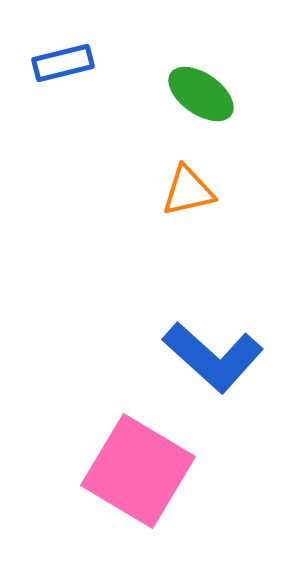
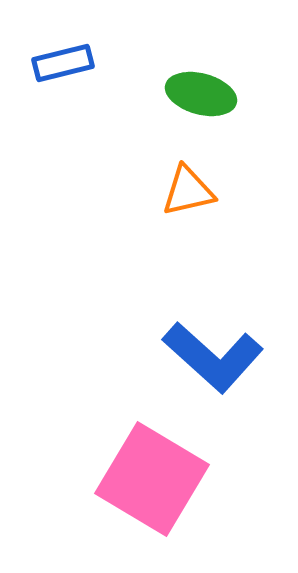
green ellipse: rotated 20 degrees counterclockwise
pink square: moved 14 px right, 8 px down
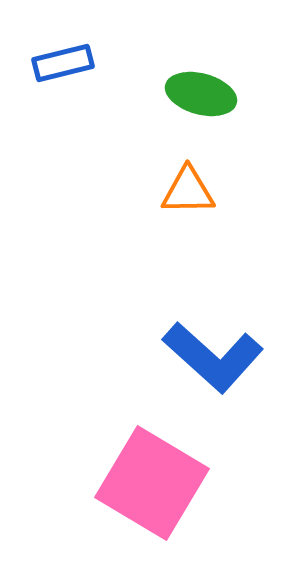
orange triangle: rotated 12 degrees clockwise
pink square: moved 4 px down
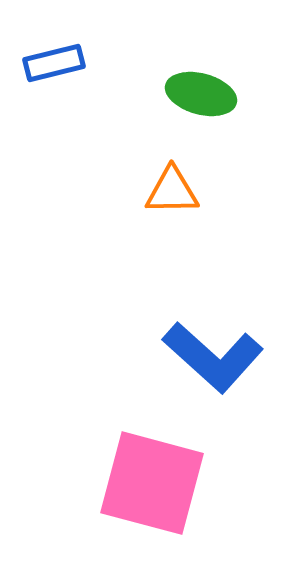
blue rectangle: moved 9 px left
orange triangle: moved 16 px left
pink square: rotated 16 degrees counterclockwise
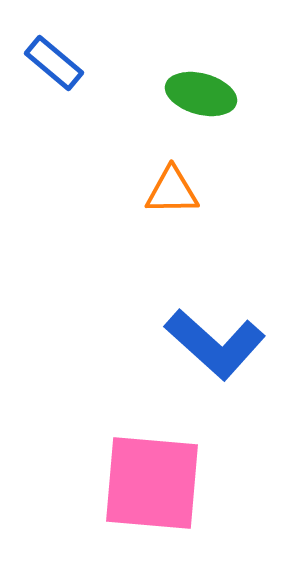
blue rectangle: rotated 54 degrees clockwise
blue L-shape: moved 2 px right, 13 px up
pink square: rotated 10 degrees counterclockwise
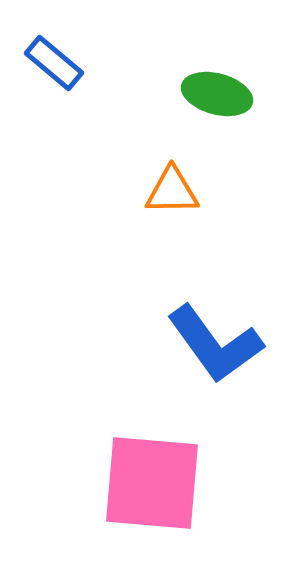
green ellipse: moved 16 px right
blue L-shape: rotated 12 degrees clockwise
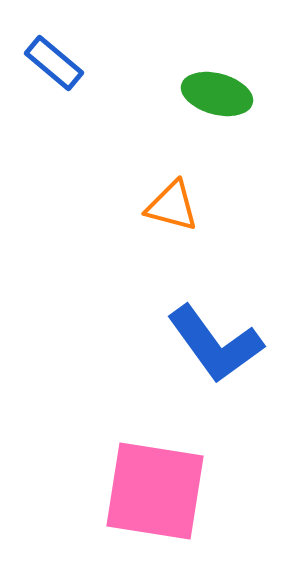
orange triangle: moved 15 px down; rotated 16 degrees clockwise
pink square: moved 3 px right, 8 px down; rotated 4 degrees clockwise
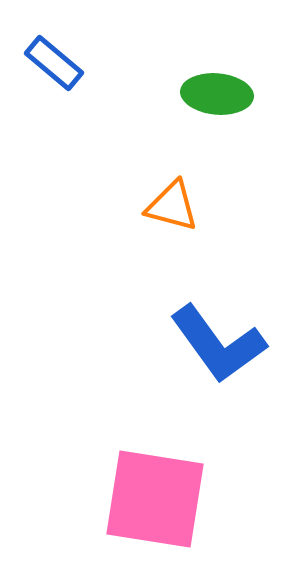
green ellipse: rotated 10 degrees counterclockwise
blue L-shape: moved 3 px right
pink square: moved 8 px down
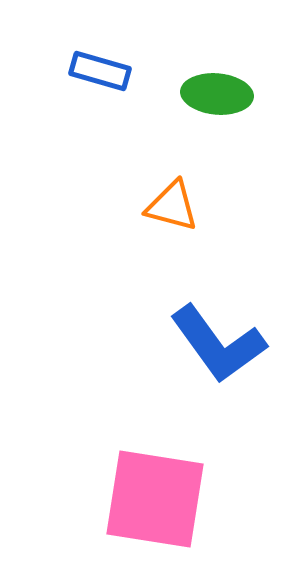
blue rectangle: moved 46 px right, 8 px down; rotated 24 degrees counterclockwise
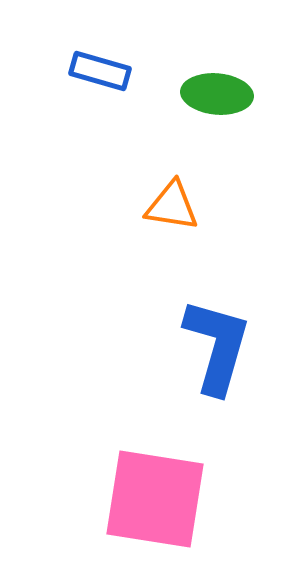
orange triangle: rotated 6 degrees counterclockwise
blue L-shape: moved 1 px left, 2 px down; rotated 128 degrees counterclockwise
